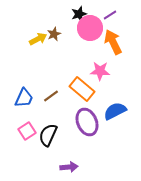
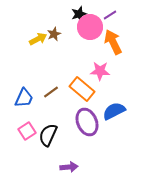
pink circle: moved 1 px up
brown line: moved 4 px up
blue semicircle: moved 1 px left
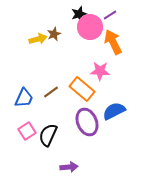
yellow arrow: rotated 12 degrees clockwise
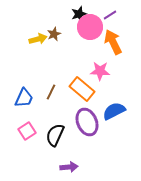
brown line: rotated 28 degrees counterclockwise
black semicircle: moved 7 px right
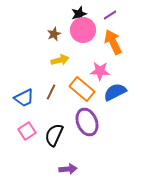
pink circle: moved 7 px left, 3 px down
yellow arrow: moved 22 px right, 21 px down
blue trapezoid: rotated 40 degrees clockwise
blue semicircle: moved 1 px right, 19 px up
black semicircle: moved 1 px left
purple arrow: moved 1 px left, 2 px down
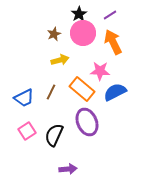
black star: rotated 14 degrees counterclockwise
pink circle: moved 3 px down
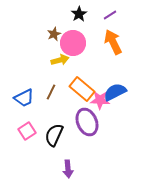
pink circle: moved 10 px left, 10 px down
pink star: moved 29 px down
purple arrow: rotated 90 degrees clockwise
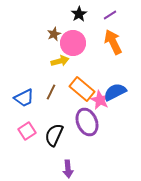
yellow arrow: moved 1 px down
pink star: rotated 24 degrees clockwise
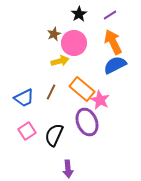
pink circle: moved 1 px right
blue semicircle: moved 27 px up
